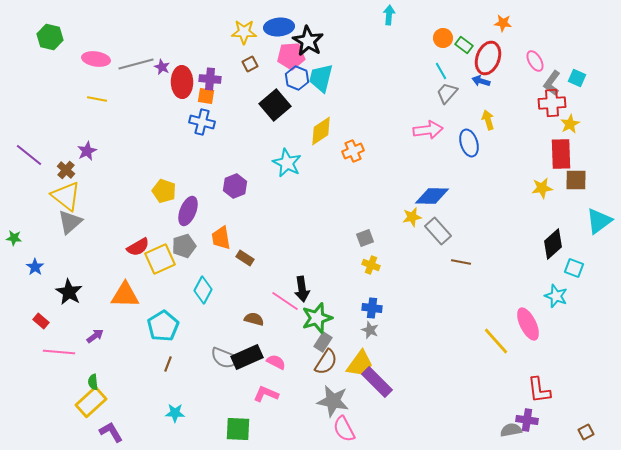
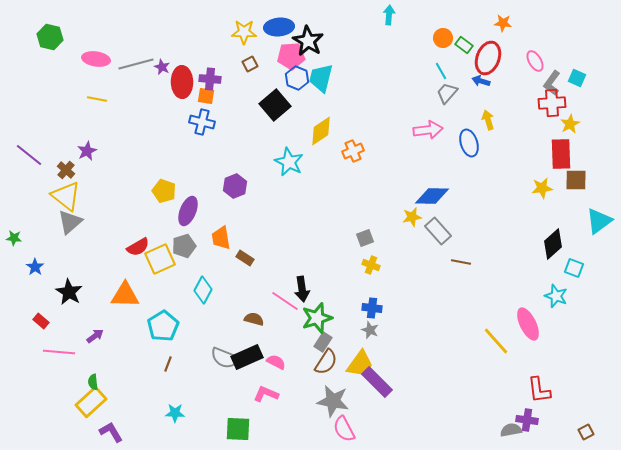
cyan star at (287, 163): moved 2 px right, 1 px up
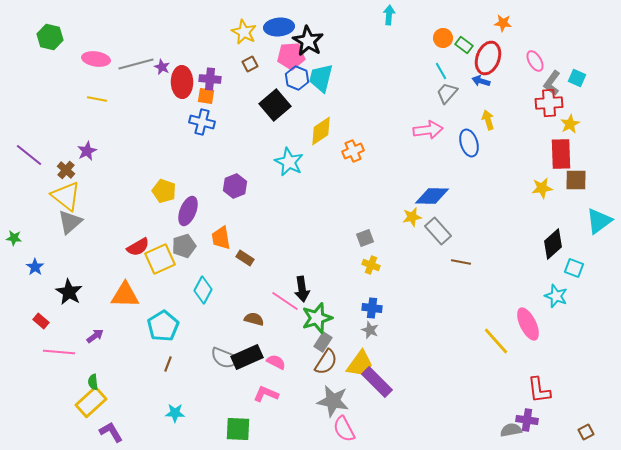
yellow star at (244, 32): rotated 25 degrees clockwise
red cross at (552, 103): moved 3 px left
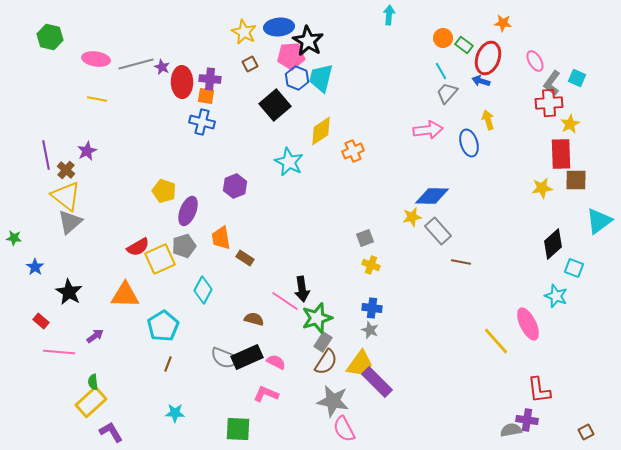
purple line at (29, 155): moved 17 px right; rotated 40 degrees clockwise
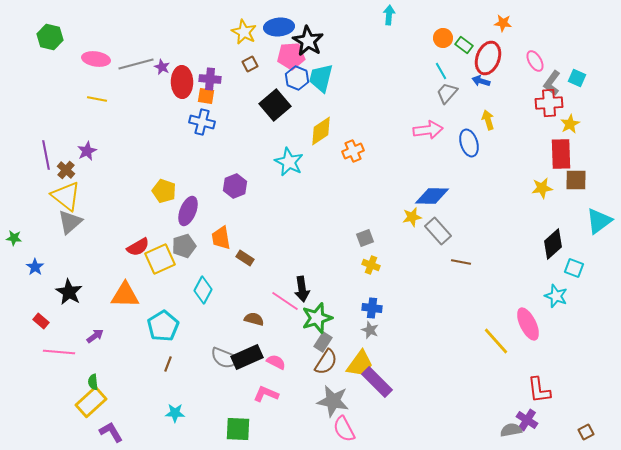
purple cross at (527, 420): rotated 25 degrees clockwise
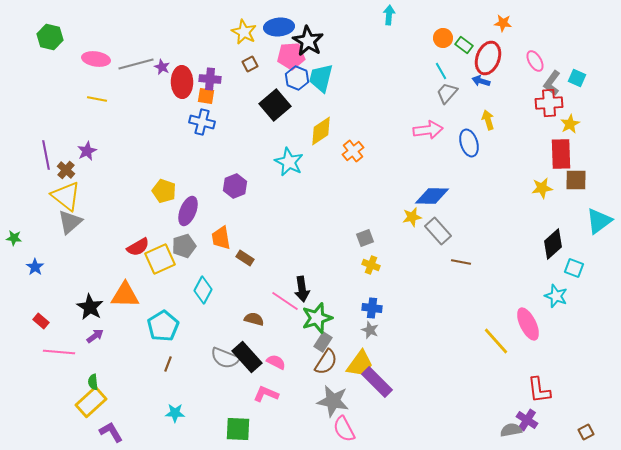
orange cross at (353, 151): rotated 15 degrees counterclockwise
black star at (69, 292): moved 21 px right, 15 px down
black rectangle at (247, 357): rotated 72 degrees clockwise
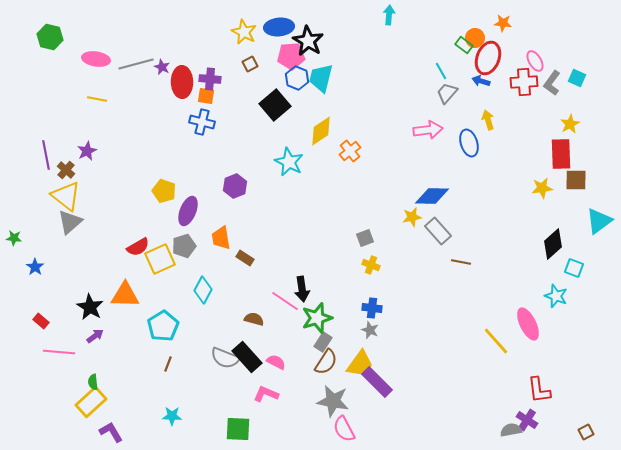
orange circle at (443, 38): moved 32 px right
red cross at (549, 103): moved 25 px left, 21 px up
orange cross at (353, 151): moved 3 px left
cyan star at (175, 413): moved 3 px left, 3 px down
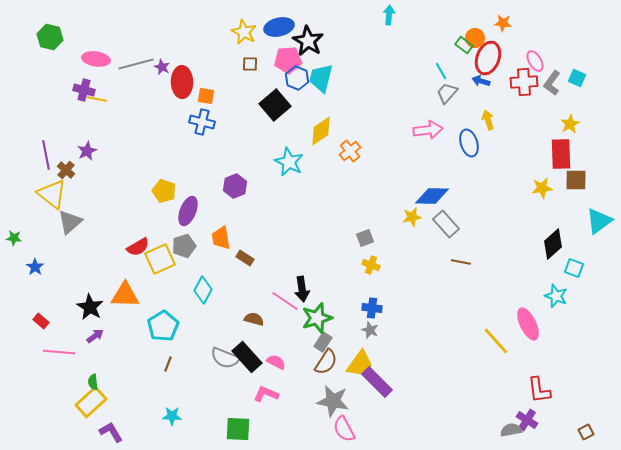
blue ellipse at (279, 27): rotated 8 degrees counterclockwise
pink pentagon at (291, 56): moved 3 px left, 4 px down
brown square at (250, 64): rotated 28 degrees clockwise
purple cross at (210, 79): moved 126 px left, 11 px down; rotated 10 degrees clockwise
yellow triangle at (66, 196): moved 14 px left, 2 px up
gray rectangle at (438, 231): moved 8 px right, 7 px up
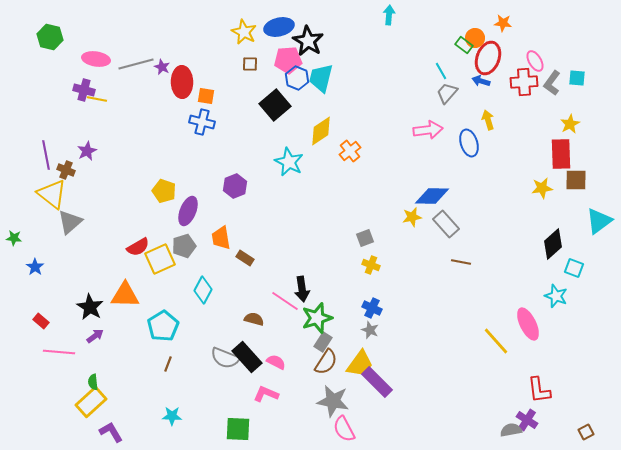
cyan square at (577, 78): rotated 18 degrees counterclockwise
brown cross at (66, 170): rotated 18 degrees counterclockwise
blue cross at (372, 308): rotated 18 degrees clockwise
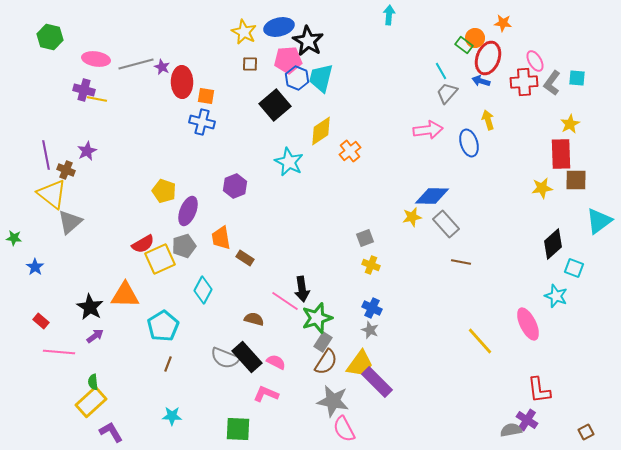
red semicircle at (138, 247): moved 5 px right, 3 px up
yellow line at (496, 341): moved 16 px left
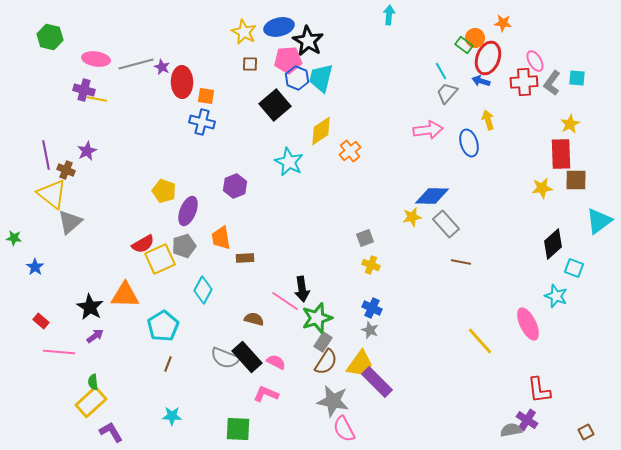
brown rectangle at (245, 258): rotated 36 degrees counterclockwise
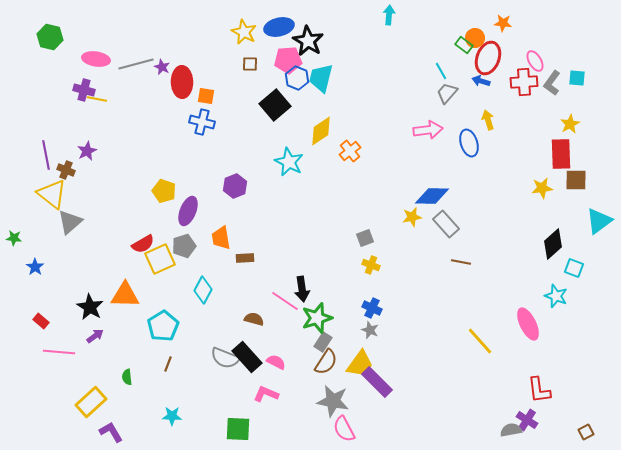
green semicircle at (93, 382): moved 34 px right, 5 px up
